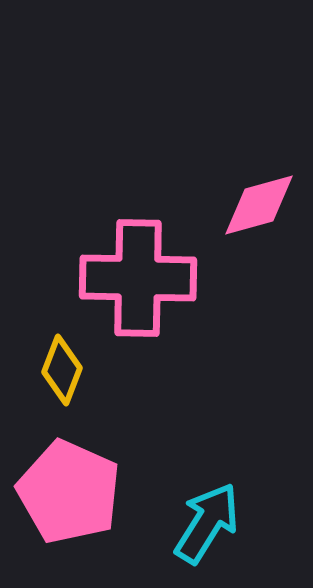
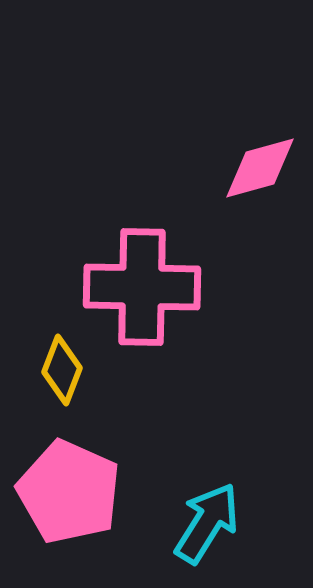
pink diamond: moved 1 px right, 37 px up
pink cross: moved 4 px right, 9 px down
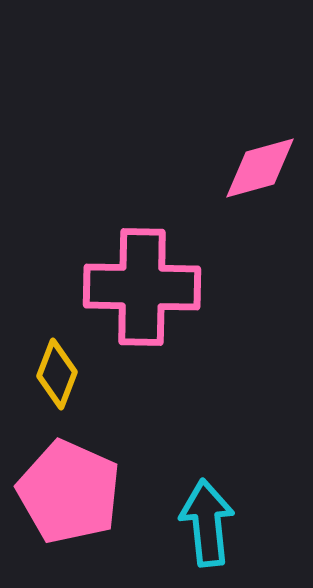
yellow diamond: moved 5 px left, 4 px down
cyan arrow: rotated 38 degrees counterclockwise
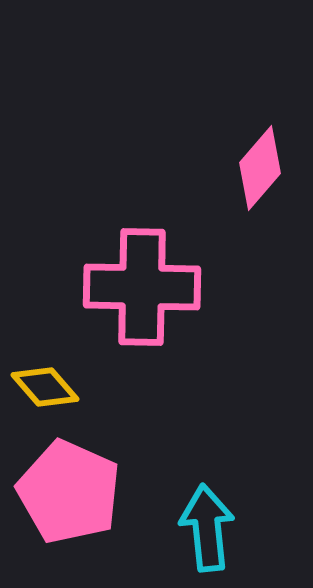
pink diamond: rotated 34 degrees counterclockwise
yellow diamond: moved 12 px left, 13 px down; rotated 62 degrees counterclockwise
cyan arrow: moved 5 px down
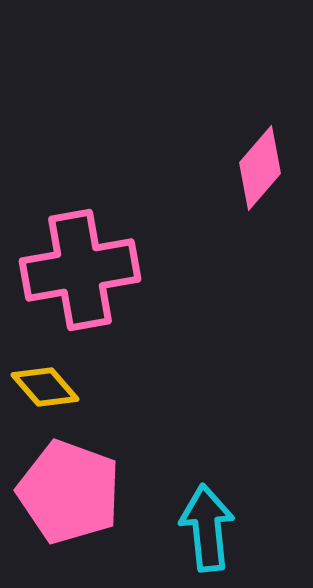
pink cross: moved 62 px left, 17 px up; rotated 11 degrees counterclockwise
pink pentagon: rotated 4 degrees counterclockwise
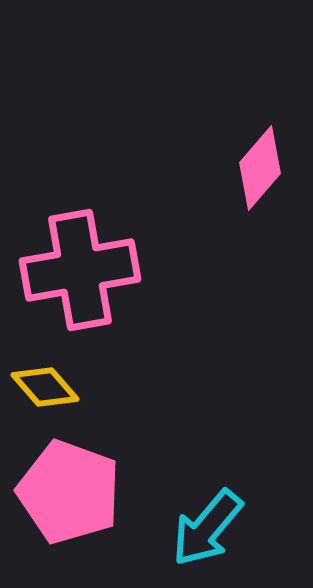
cyan arrow: rotated 134 degrees counterclockwise
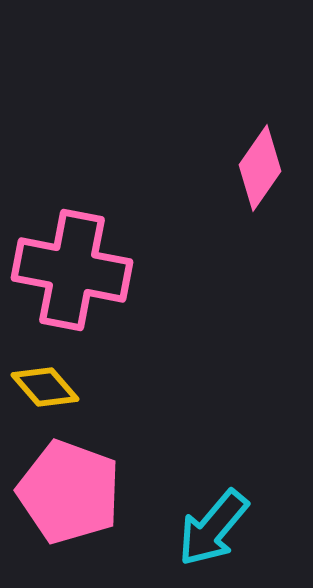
pink diamond: rotated 6 degrees counterclockwise
pink cross: moved 8 px left; rotated 21 degrees clockwise
cyan arrow: moved 6 px right
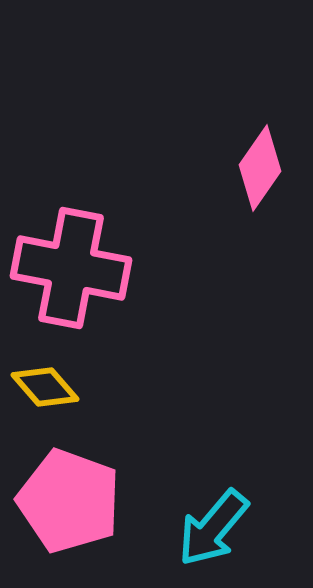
pink cross: moved 1 px left, 2 px up
pink pentagon: moved 9 px down
